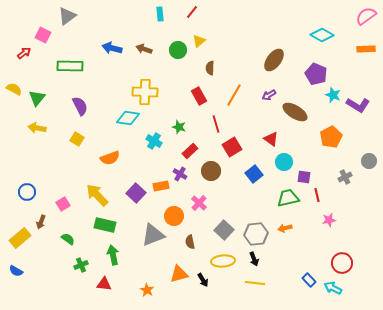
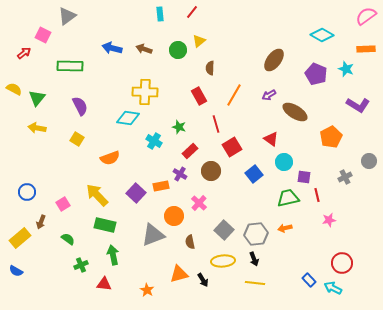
cyan star at (333, 95): moved 13 px right, 26 px up
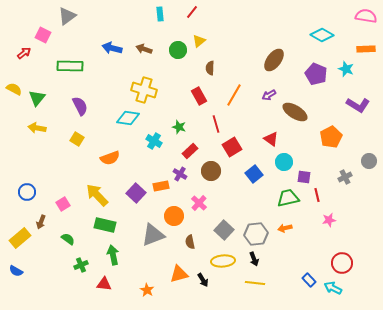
pink semicircle at (366, 16): rotated 45 degrees clockwise
yellow cross at (145, 92): moved 1 px left, 2 px up; rotated 15 degrees clockwise
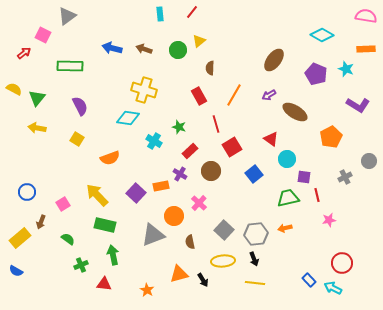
cyan circle at (284, 162): moved 3 px right, 3 px up
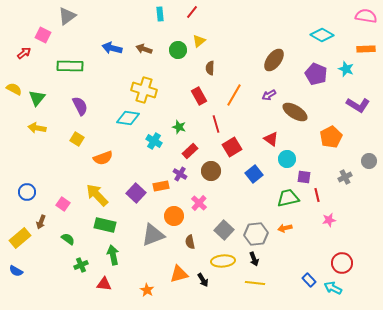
orange semicircle at (110, 158): moved 7 px left
pink square at (63, 204): rotated 24 degrees counterclockwise
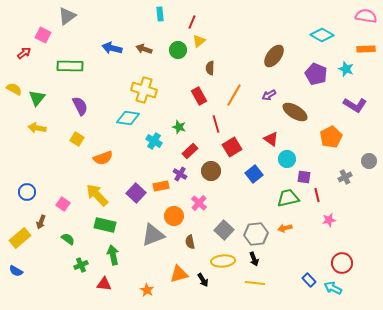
red line at (192, 12): moved 10 px down; rotated 16 degrees counterclockwise
brown ellipse at (274, 60): moved 4 px up
purple L-shape at (358, 105): moved 3 px left
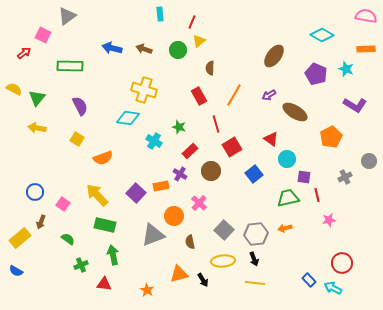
blue circle at (27, 192): moved 8 px right
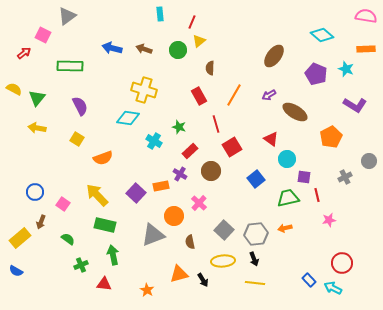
cyan diamond at (322, 35): rotated 10 degrees clockwise
blue square at (254, 174): moved 2 px right, 5 px down
